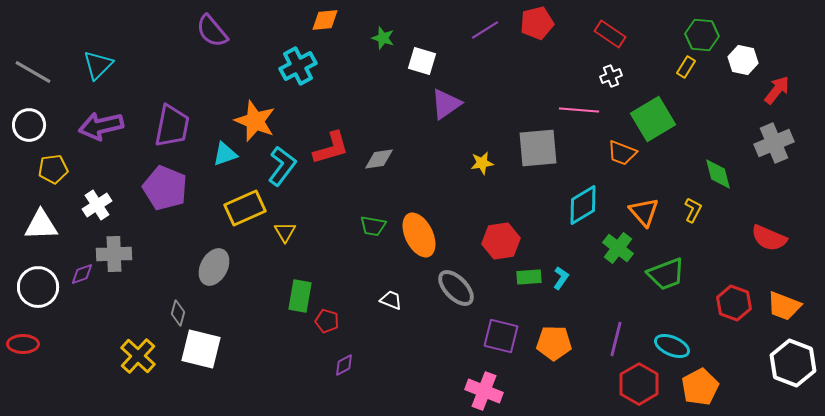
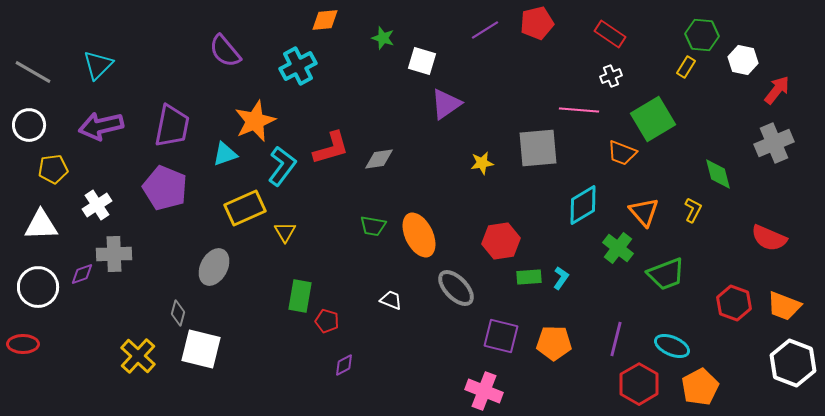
purple semicircle at (212, 31): moved 13 px right, 20 px down
orange star at (255, 121): rotated 27 degrees clockwise
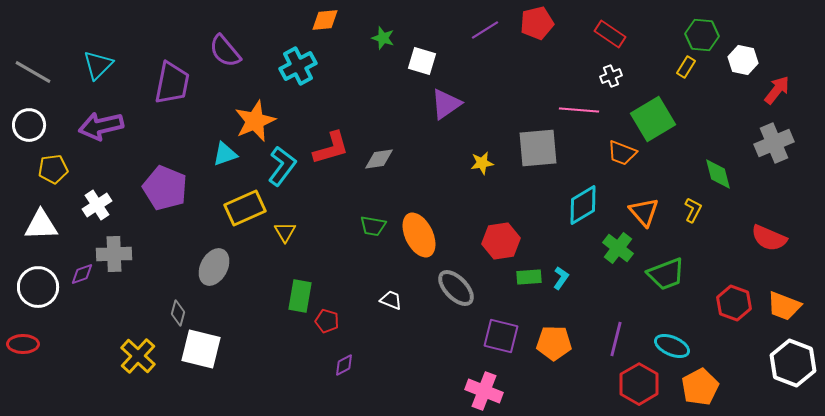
purple trapezoid at (172, 126): moved 43 px up
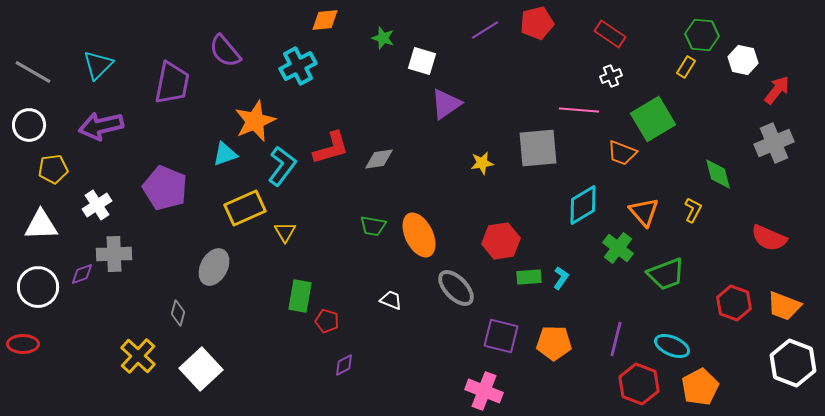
white square at (201, 349): moved 20 px down; rotated 33 degrees clockwise
red hexagon at (639, 384): rotated 9 degrees counterclockwise
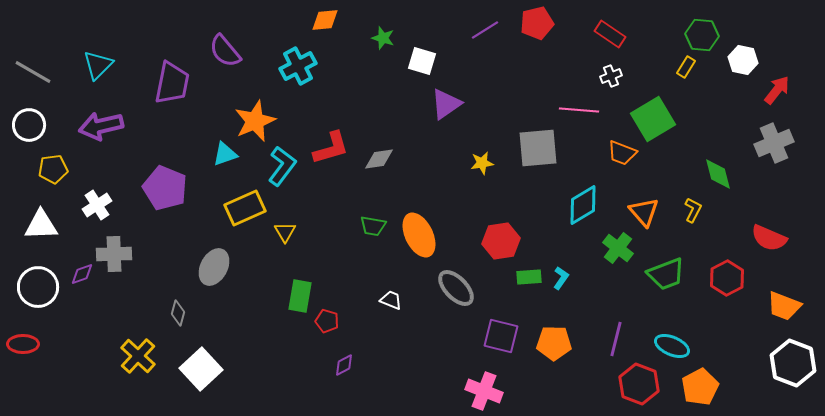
red hexagon at (734, 303): moved 7 px left, 25 px up; rotated 12 degrees clockwise
